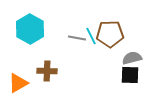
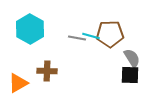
cyan line: rotated 48 degrees counterclockwise
gray semicircle: rotated 72 degrees clockwise
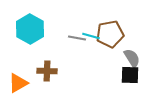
brown pentagon: rotated 8 degrees counterclockwise
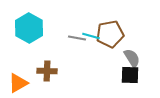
cyan hexagon: moved 1 px left, 1 px up
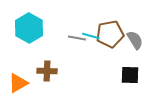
gray semicircle: moved 3 px right, 18 px up
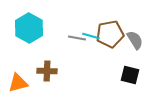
black square: rotated 12 degrees clockwise
orange triangle: rotated 15 degrees clockwise
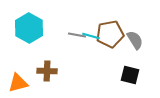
gray line: moved 3 px up
